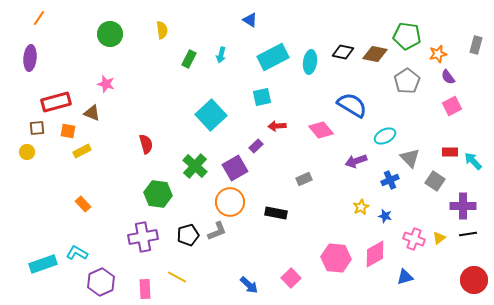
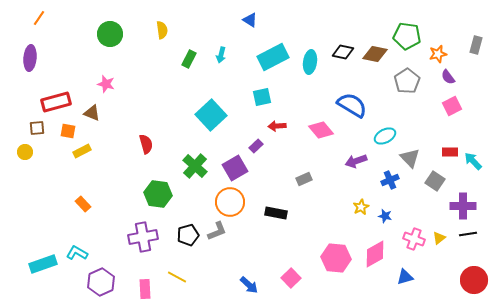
yellow circle at (27, 152): moved 2 px left
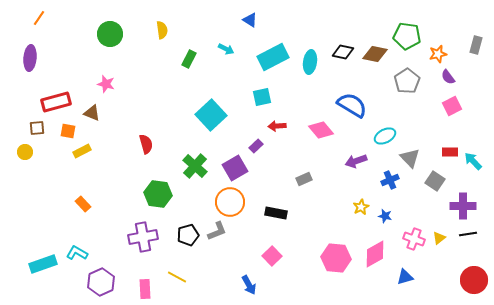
cyan arrow at (221, 55): moved 5 px right, 6 px up; rotated 77 degrees counterclockwise
pink square at (291, 278): moved 19 px left, 22 px up
blue arrow at (249, 285): rotated 18 degrees clockwise
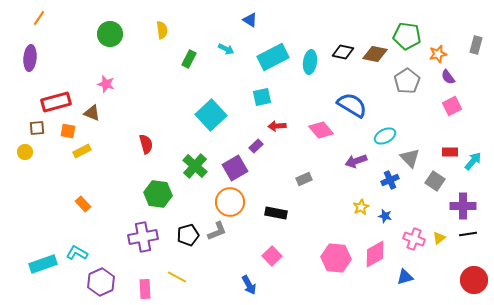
cyan arrow at (473, 161): rotated 84 degrees clockwise
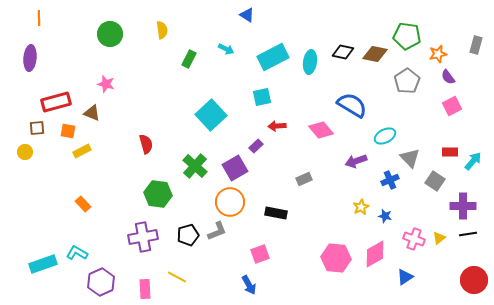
orange line at (39, 18): rotated 35 degrees counterclockwise
blue triangle at (250, 20): moved 3 px left, 5 px up
pink square at (272, 256): moved 12 px left, 2 px up; rotated 24 degrees clockwise
blue triangle at (405, 277): rotated 18 degrees counterclockwise
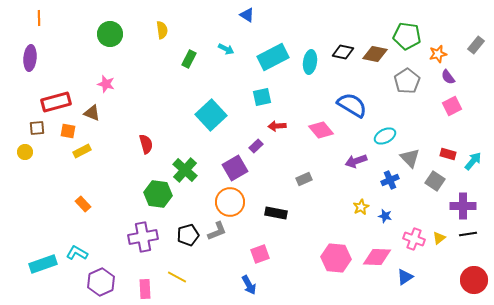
gray rectangle at (476, 45): rotated 24 degrees clockwise
red rectangle at (450, 152): moved 2 px left, 2 px down; rotated 14 degrees clockwise
green cross at (195, 166): moved 10 px left, 4 px down
pink diamond at (375, 254): moved 2 px right, 3 px down; rotated 32 degrees clockwise
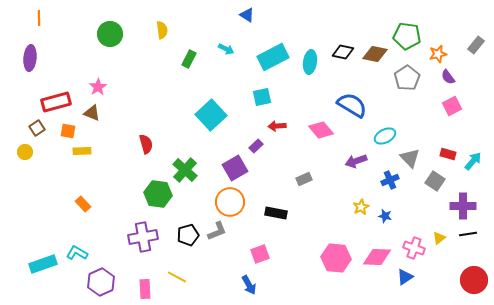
gray pentagon at (407, 81): moved 3 px up
pink star at (106, 84): moved 8 px left, 3 px down; rotated 24 degrees clockwise
brown square at (37, 128): rotated 28 degrees counterclockwise
yellow rectangle at (82, 151): rotated 24 degrees clockwise
pink cross at (414, 239): moved 9 px down
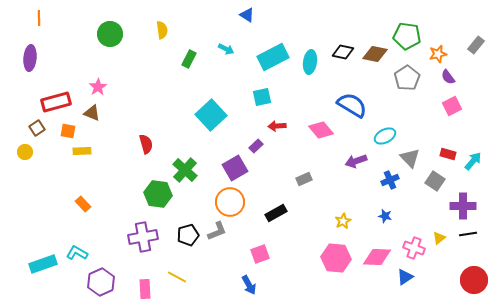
yellow star at (361, 207): moved 18 px left, 14 px down
black rectangle at (276, 213): rotated 40 degrees counterclockwise
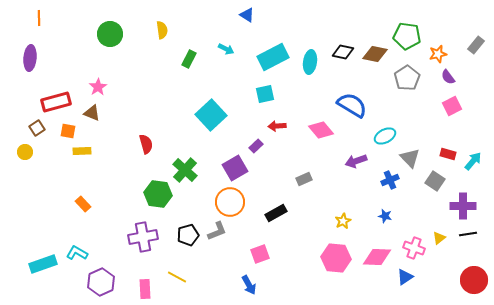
cyan square at (262, 97): moved 3 px right, 3 px up
